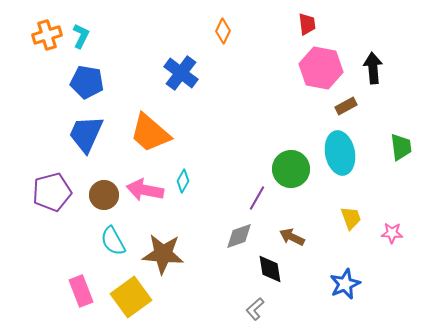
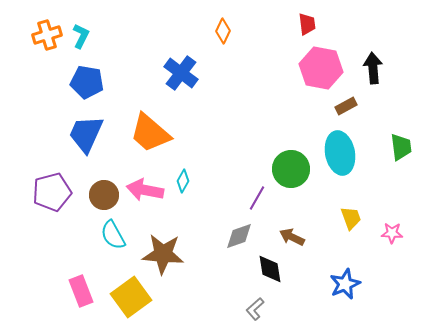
cyan semicircle: moved 6 px up
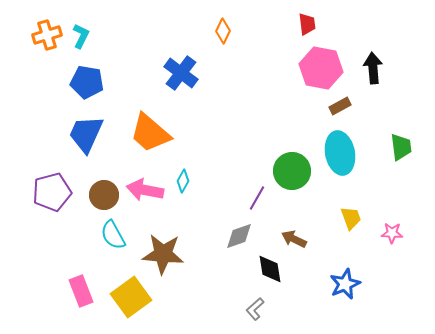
brown rectangle: moved 6 px left
green circle: moved 1 px right, 2 px down
brown arrow: moved 2 px right, 2 px down
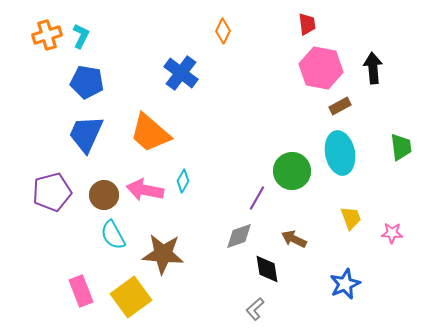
black diamond: moved 3 px left
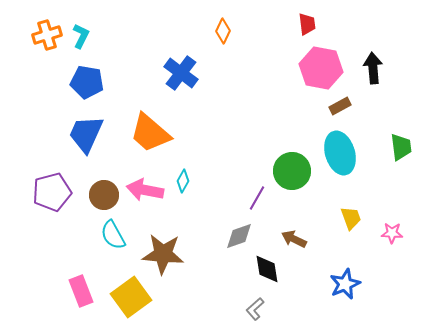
cyan ellipse: rotated 6 degrees counterclockwise
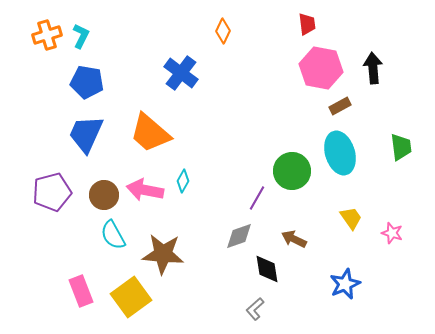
yellow trapezoid: rotated 15 degrees counterclockwise
pink star: rotated 15 degrees clockwise
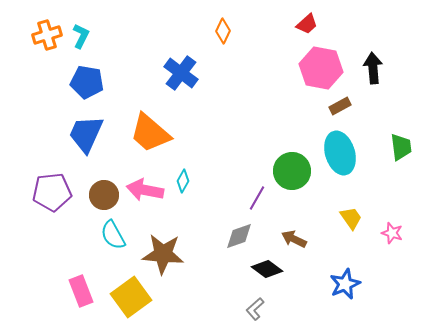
red trapezoid: rotated 55 degrees clockwise
purple pentagon: rotated 9 degrees clockwise
black diamond: rotated 44 degrees counterclockwise
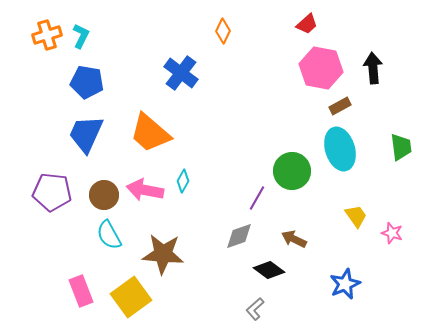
cyan ellipse: moved 4 px up
purple pentagon: rotated 12 degrees clockwise
yellow trapezoid: moved 5 px right, 2 px up
cyan semicircle: moved 4 px left
black diamond: moved 2 px right, 1 px down
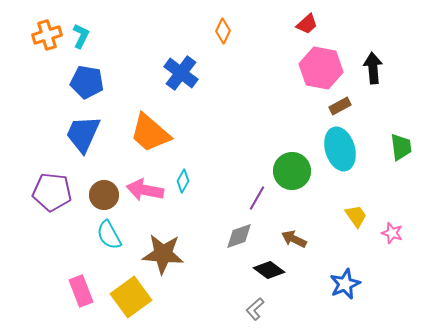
blue trapezoid: moved 3 px left
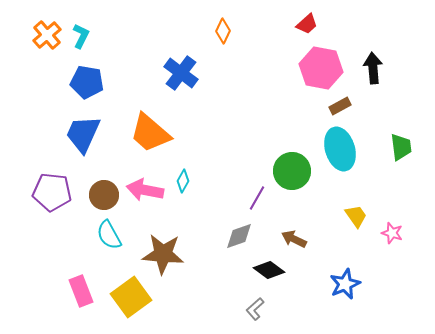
orange cross: rotated 24 degrees counterclockwise
